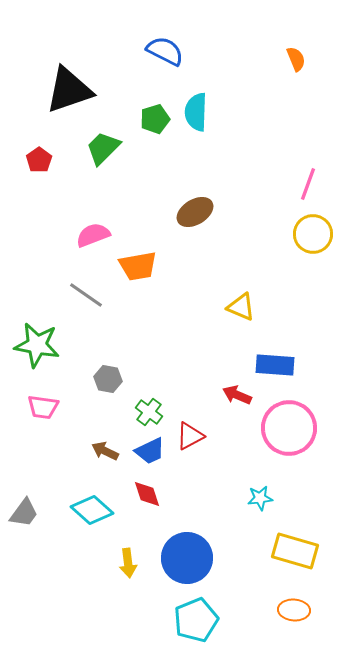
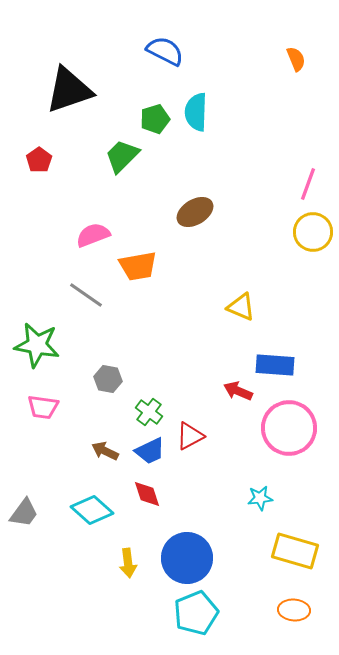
green trapezoid: moved 19 px right, 8 px down
yellow circle: moved 2 px up
red arrow: moved 1 px right, 4 px up
cyan pentagon: moved 7 px up
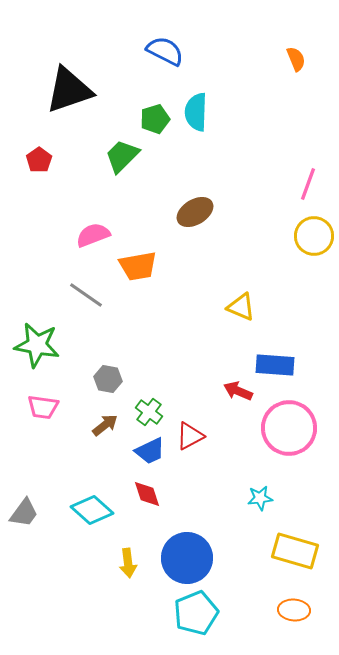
yellow circle: moved 1 px right, 4 px down
brown arrow: moved 26 px up; rotated 116 degrees clockwise
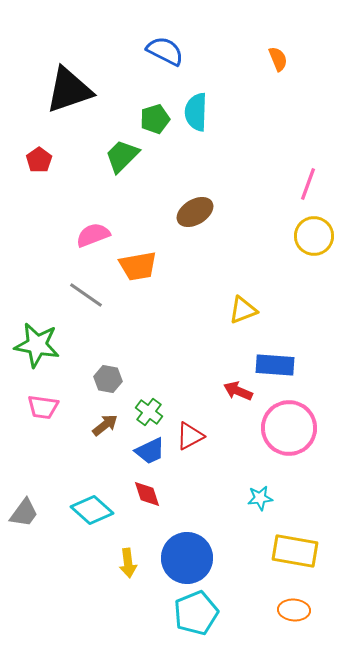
orange semicircle: moved 18 px left
yellow triangle: moved 2 px right, 3 px down; rotated 44 degrees counterclockwise
yellow rectangle: rotated 6 degrees counterclockwise
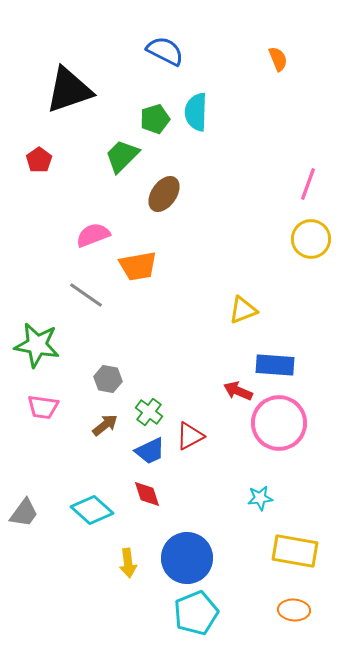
brown ellipse: moved 31 px left, 18 px up; rotated 24 degrees counterclockwise
yellow circle: moved 3 px left, 3 px down
pink circle: moved 10 px left, 5 px up
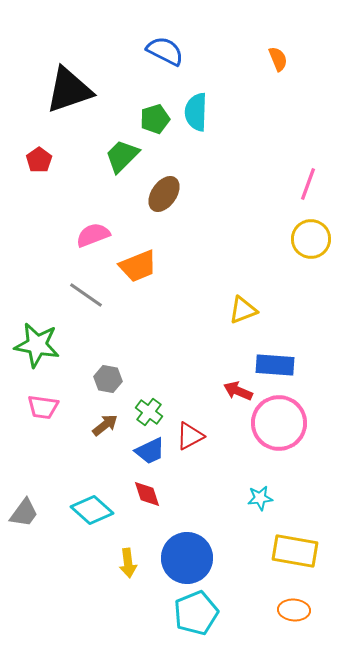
orange trapezoid: rotated 12 degrees counterclockwise
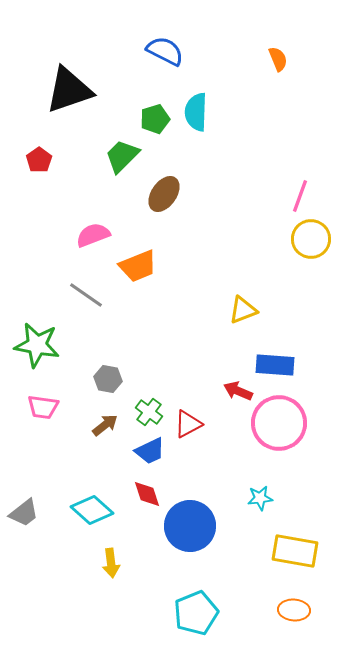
pink line: moved 8 px left, 12 px down
red triangle: moved 2 px left, 12 px up
gray trapezoid: rotated 16 degrees clockwise
blue circle: moved 3 px right, 32 px up
yellow arrow: moved 17 px left
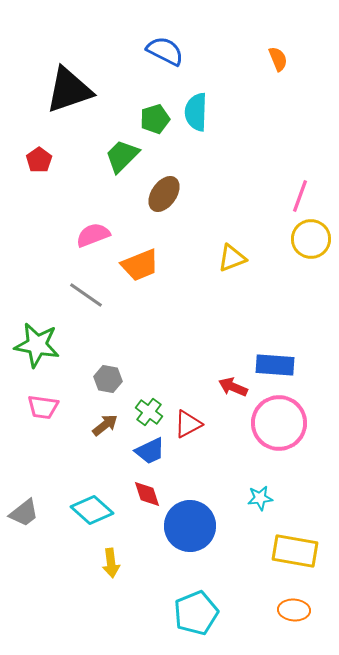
orange trapezoid: moved 2 px right, 1 px up
yellow triangle: moved 11 px left, 52 px up
red arrow: moved 5 px left, 4 px up
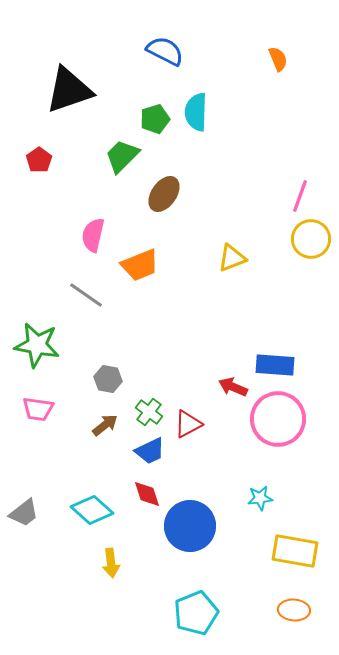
pink semicircle: rotated 56 degrees counterclockwise
pink trapezoid: moved 5 px left, 2 px down
pink circle: moved 1 px left, 4 px up
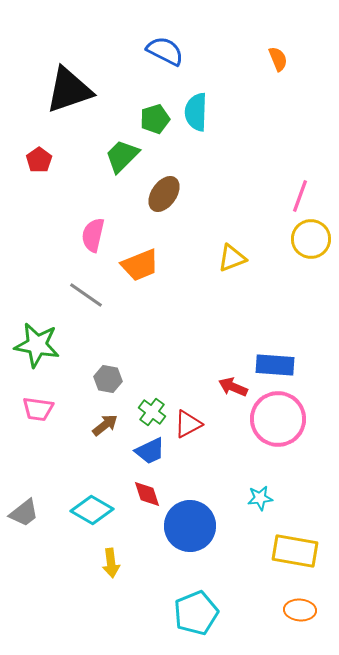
green cross: moved 3 px right
cyan diamond: rotated 12 degrees counterclockwise
orange ellipse: moved 6 px right
